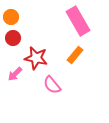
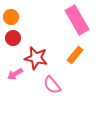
pink rectangle: moved 1 px left, 1 px up
pink arrow: rotated 14 degrees clockwise
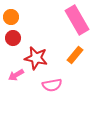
pink arrow: moved 1 px right, 1 px down
pink semicircle: rotated 60 degrees counterclockwise
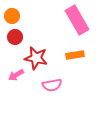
orange circle: moved 1 px right, 1 px up
red circle: moved 2 px right, 1 px up
orange rectangle: rotated 42 degrees clockwise
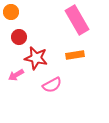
orange circle: moved 1 px left, 4 px up
red circle: moved 4 px right
pink semicircle: rotated 18 degrees counterclockwise
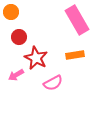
red star: rotated 15 degrees clockwise
pink semicircle: moved 1 px right, 2 px up
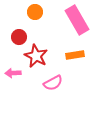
orange circle: moved 24 px right
red star: moved 2 px up
pink arrow: moved 3 px left, 2 px up; rotated 28 degrees clockwise
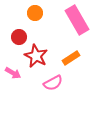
orange circle: moved 1 px down
orange rectangle: moved 4 px left, 3 px down; rotated 24 degrees counterclockwise
pink arrow: rotated 147 degrees counterclockwise
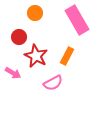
orange rectangle: moved 4 px left, 2 px up; rotated 30 degrees counterclockwise
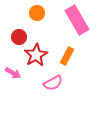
orange circle: moved 2 px right
red star: moved 1 px up; rotated 15 degrees clockwise
